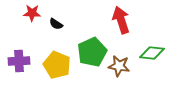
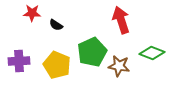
black semicircle: moved 1 px down
green diamond: rotated 15 degrees clockwise
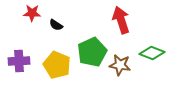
brown star: moved 1 px right, 1 px up
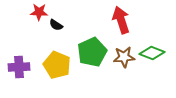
red star: moved 7 px right, 1 px up
purple cross: moved 6 px down
brown star: moved 4 px right, 8 px up; rotated 15 degrees counterclockwise
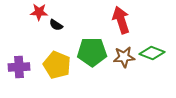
green pentagon: rotated 24 degrees clockwise
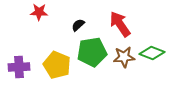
red arrow: moved 1 px left, 4 px down; rotated 16 degrees counterclockwise
black semicircle: moved 22 px right; rotated 104 degrees clockwise
green pentagon: rotated 8 degrees counterclockwise
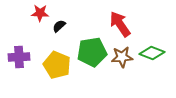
red star: moved 1 px right, 1 px down
black semicircle: moved 19 px left, 1 px down
brown star: moved 2 px left
purple cross: moved 10 px up
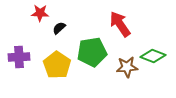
black semicircle: moved 2 px down
green diamond: moved 1 px right, 3 px down
brown star: moved 5 px right, 10 px down
yellow pentagon: rotated 12 degrees clockwise
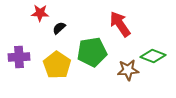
brown star: moved 1 px right, 3 px down
